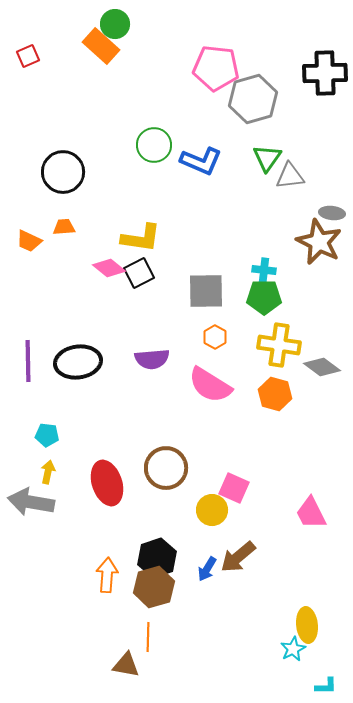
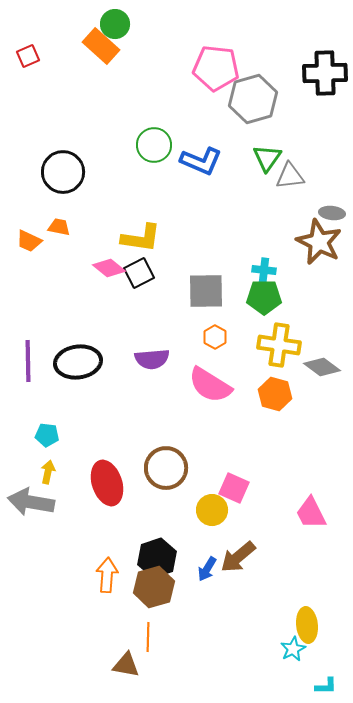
orange trapezoid at (64, 227): moved 5 px left; rotated 15 degrees clockwise
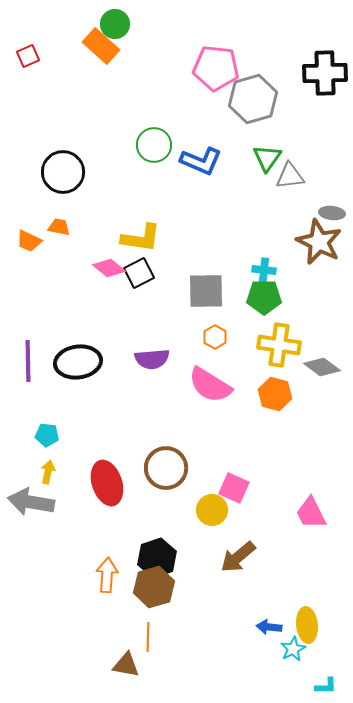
blue arrow at (207, 569): moved 62 px right, 58 px down; rotated 65 degrees clockwise
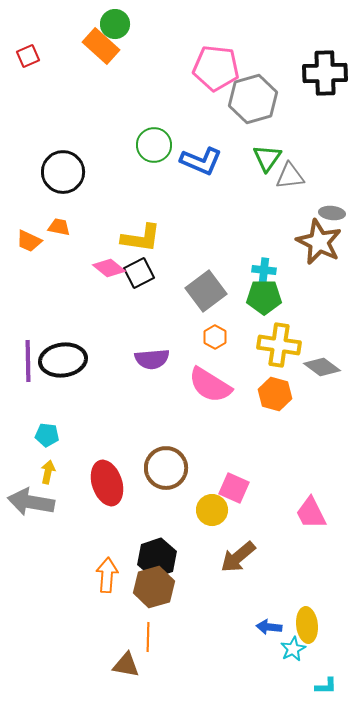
gray square at (206, 291): rotated 36 degrees counterclockwise
black ellipse at (78, 362): moved 15 px left, 2 px up
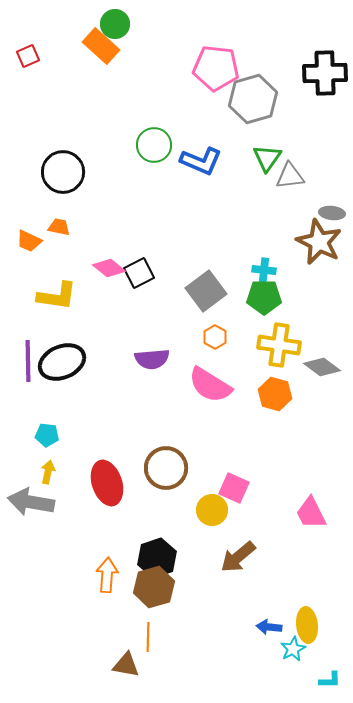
yellow L-shape at (141, 238): moved 84 px left, 58 px down
black ellipse at (63, 360): moved 1 px left, 2 px down; rotated 15 degrees counterclockwise
cyan L-shape at (326, 686): moved 4 px right, 6 px up
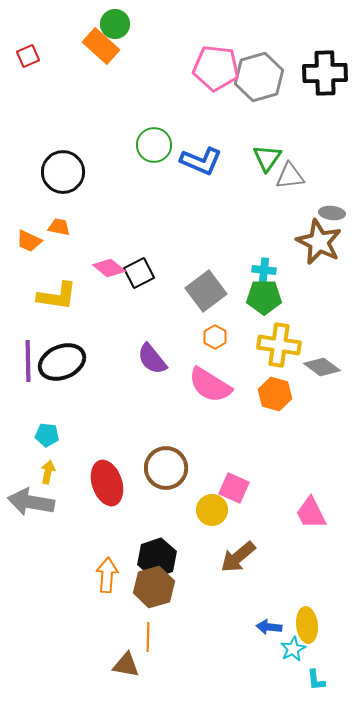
gray hexagon at (253, 99): moved 6 px right, 22 px up
purple semicircle at (152, 359): rotated 56 degrees clockwise
cyan L-shape at (330, 680): moved 14 px left; rotated 85 degrees clockwise
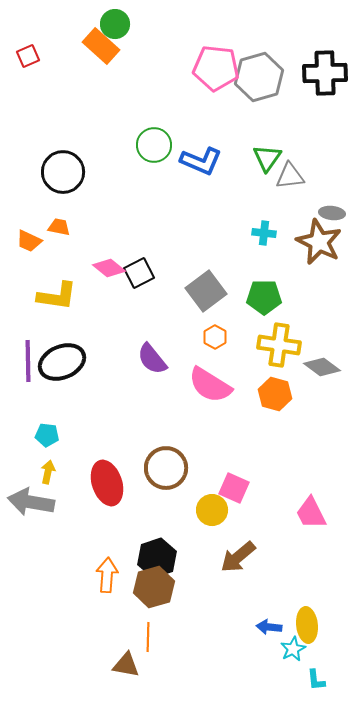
cyan cross at (264, 270): moved 37 px up
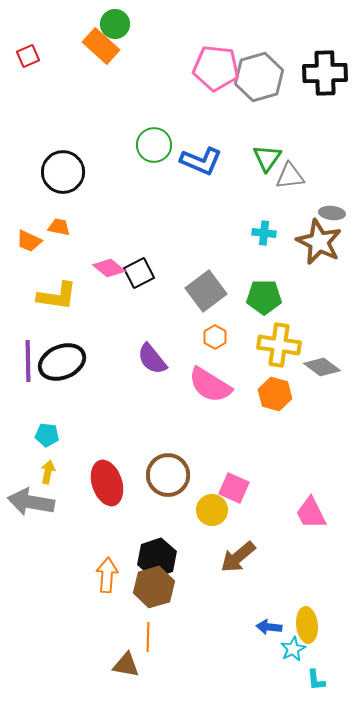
brown circle at (166, 468): moved 2 px right, 7 px down
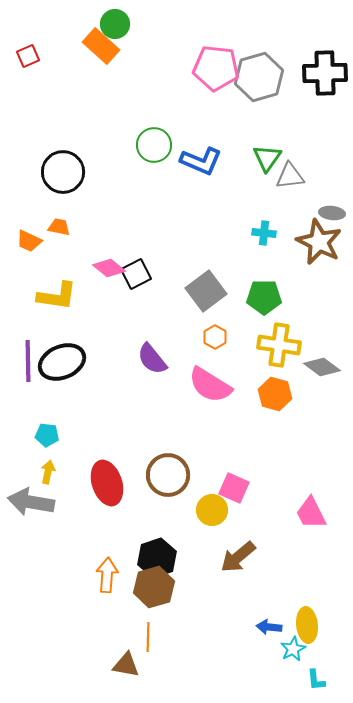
black square at (139, 273): moved 3 px left, 1 px down
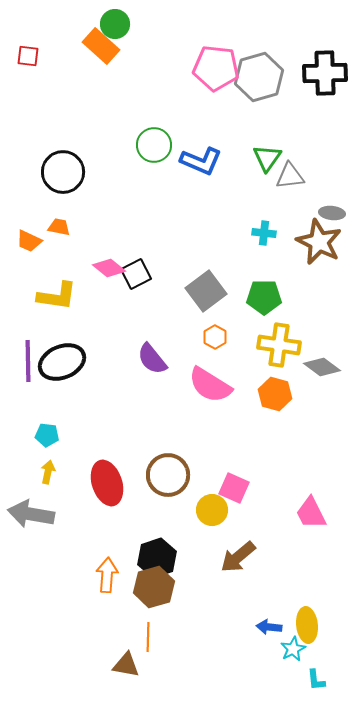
red square at (28, 56): rotated 30 degrees clockwise
gray arrow at (31, 502): moved 12 px down
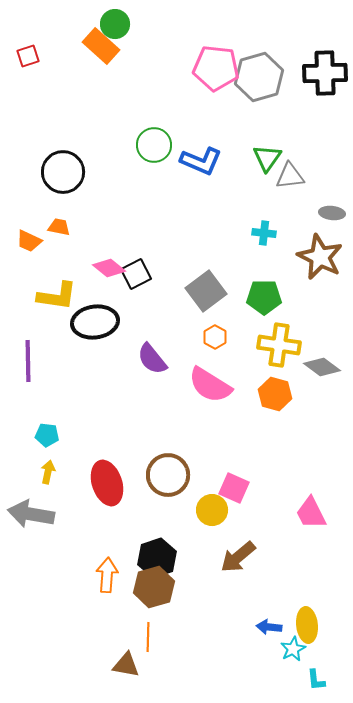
red square at (28, 56): rotated 25 degrees counterclockwise
brown star at (319, 242): moved 1 px right, 15 px down
black ellipse at (62, 362): moved 33 px right, 40 px up; rotated 15 degrees clockwise
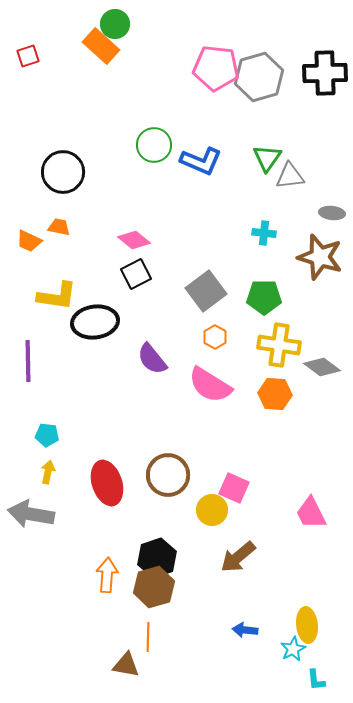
brown star at (320, 257): rotated 9 degrees counterclockwise
pink diamond at (109, 268): moved 25 px right, 28 px up
orange hexagon at (275, 394): rotated 12 degrees counterclockwise
blue arrow at (269, 627): moved 24 px left, 3 px down
